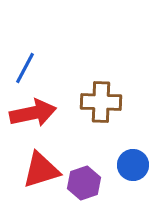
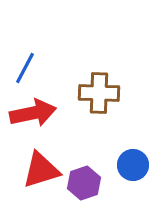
brown cross: moved 2 px left, 9 px up
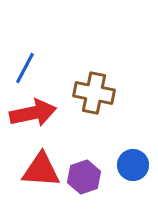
brown cross: moved 5 px left; rotated 9 degrees clockwise
red triangle: rotated 21 degrees clockwise
purple hexagon: moved 6 px up
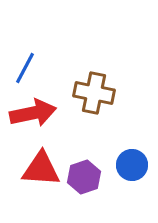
blue circle: moved 1 px left
red triangle: moved 1 px up
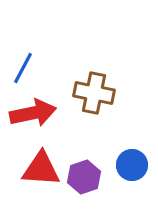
blue line: moved 2 px left
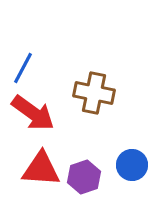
red arrow: rotated 48 degrees clockwise
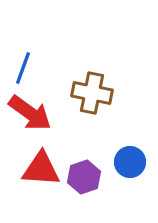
blue line: rotated 8 degrees counterclockwise
brown cross: moved 2 px left
red arrow: moved 3 px left
blue circle: moved 2 px left, 3 px up
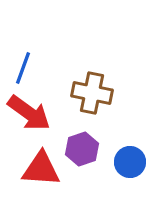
red arrow: moved 1 px left
purple hexagon: moved 2 px left, 28 px up
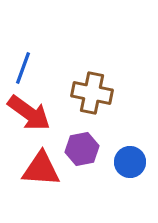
purple hexagon: rotated 8 degrees clockwise
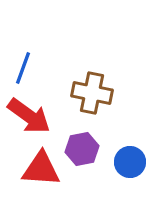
red arrow: moved 3 px down
